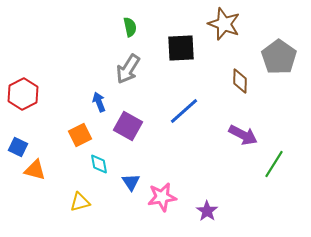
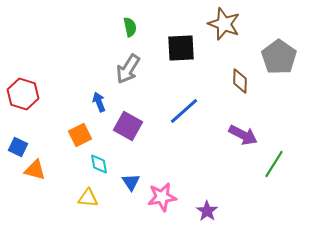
red hexagon: rotated 16 degrees counterclockwise
yellow triangle: moved 8 px right, 4 px up; rotated 20 degrees clockwise
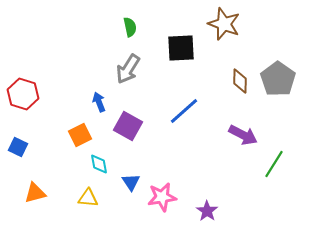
gray pentagon: moved 1 px left, 22 px down
orange triangle: moved 23 px down; rotated 30 degrees counterclockwise
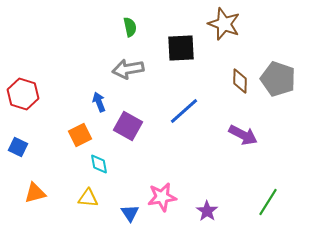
gray arrow: rotated 48 degrees clockwise
gray pentagon: rotated 16 degrees counterclockwise
green line: moved 6 px left, 38 px down
blue triangle: moved 1 px left, 31 px down
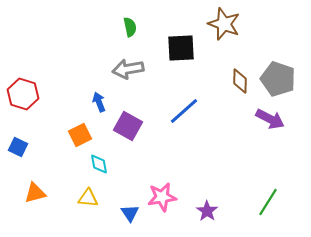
purple arrow: moved 27 px right, 16 px up
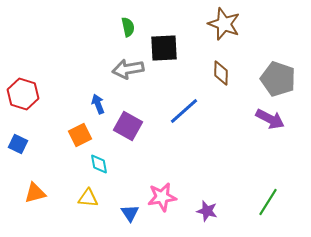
green semicircle: moved 2 px left
black square: moved 17 px left
brown diamond: moved 19 px left, 8 px up
blue arrow: moved 1 px left, 2 px down
blue square: moved 3 px up
purple star: rotated 20 degrees counterclockwise
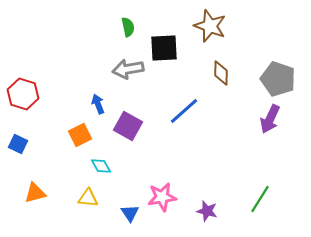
brown star: moved 14 px left, 2 px down
purple arrow: rotated 88 degrees clockwise
cyan diamond: moved 2 px right, 2 px down; rotated 20 degrees counterclockwise
green line: moved 8 px left, 3 px up
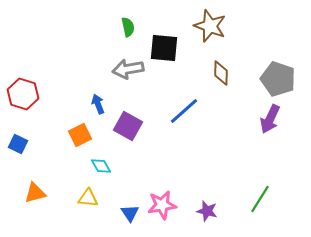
black square: rotated 8 degrees clockwise
pink star: moved 8 px down
